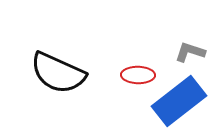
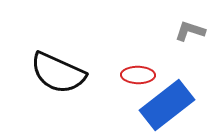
gray L-shape: moved 21 px up
blue rectangle: moved 12 px left, 4 px down
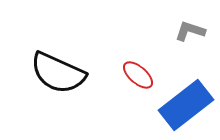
red ellipse: rotated 40 degrees clockwise
blue rectangle: moved 19 px right
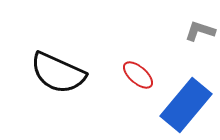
gray L-shape: moved 10 px right
blue rectangle: rotated 12 degrees counterclockwise
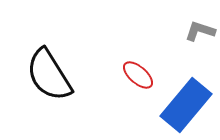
black semicircle: moved 9 px left, 2 px down; rotated 34 degrees clockwise
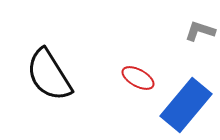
red ellipse: moved 3 px down; rotated 12 degrees counterclockwise
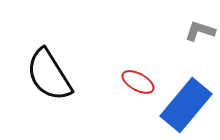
red ellipse: moved 4 px down
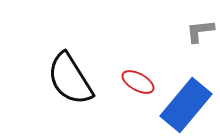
gray L-shape: rotated 24 degrees counterclockwise
black semicircle: moved 21 px right, 4 px down
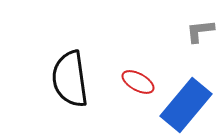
black semicircle: rotated 24 degrees clockwise
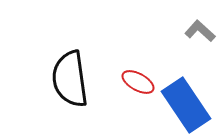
gray L-shape: rotated 48 degrees clockwise
blue rectangle: rotated 74 degrees counterclockwise
